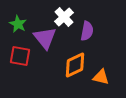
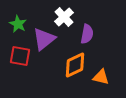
purple semicircle: moved 3 px down
purple triangle: moved 1 px left, 1 px down; rotated 30 degrees clockwise
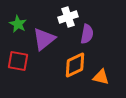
white cross: moved 4 px right; rotated 24 degrees clockwise
red square: moved 2 px left, 5 px down
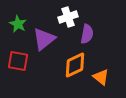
orange triangle: rotated 24 degrees clockwise
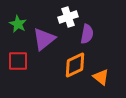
red square: rotated 10 degrees counterclockwise
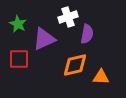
purple triangle: rotated 15 degrees clockwise
red square: moved 1 px right, 2 px up
orange diamond: rotated 12 degrees clockwise
orange triangle: rotated 36 degrees counterclockwise
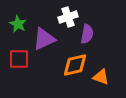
orange triangle: rotated 18 degrees clockwise
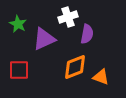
red square: moved 11 px down
orange diamond: moved 2 px down; rotated 8 degrees counterclockwise
